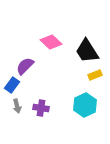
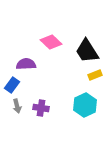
purple semicircle: moved 1 px right, 2 px up; rotated 42 degrees clockwise
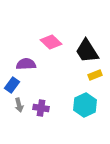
gray arrow: moved 2 px right, 1 px up
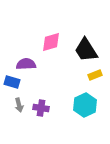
pink diamond: rotated 60 degrees counterclockwise
black trapezoid: moved 1 px left, 1 px up
blue rectangle: moved 3 px up; rotated 70 degrees clockwise
